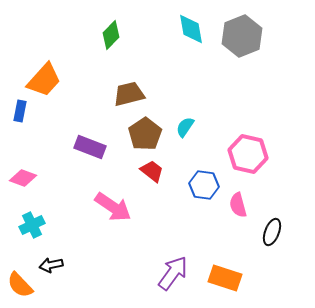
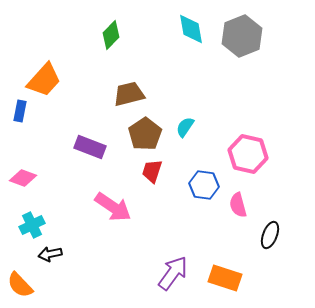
red trapezoid: rotated 110 degrees counterclockwise
black ellipse: moved 2 px left, 3 px down
black arrow: moved 1 px left, 11 px up
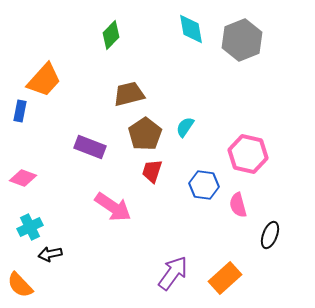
gray hexagon: moved 4 px down
cyan cross: moved 2 px left, 2 px down
orange rectangle: rotated 60 degrees counterclockwise
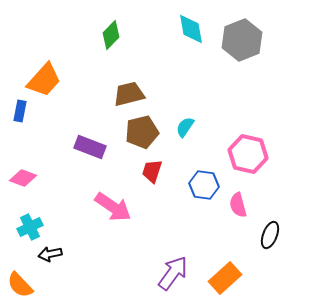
brown pentagon: moved 3 px left, 2 px up; rotated 20 degrees clockwise
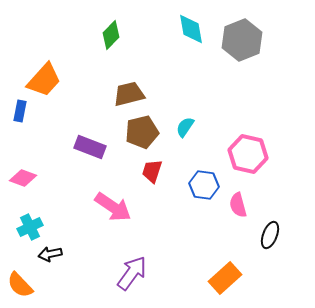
purple arrow: moved 41 px left
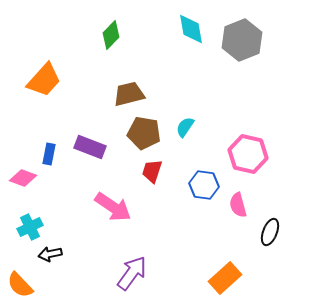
blue rectangle: moved 29 px right, 43 px down
brown pentagon: moved 2 px right, 1 px down; rotated 24 degrees clockwise
black ellipse: moved 3 px up
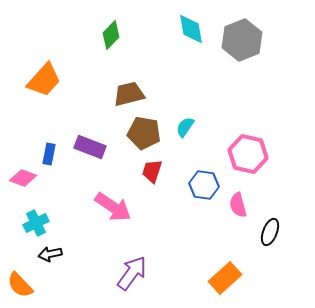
cyan cross: moved 6 px right, 4 px up
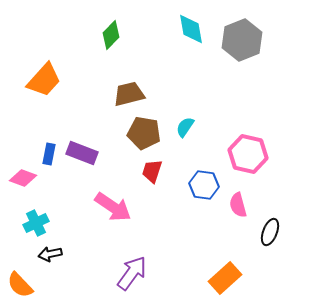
purple rectangle: moved 8 px left, 6 px down
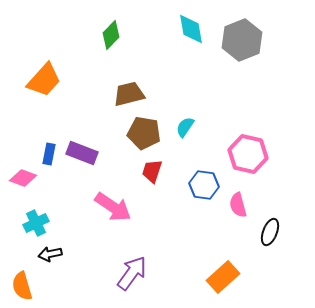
orange rectangle: moved 2 px left, 1 px up
orange semicircle: moved 2 px right, 1 px down; rotated 28 degrees clockwise
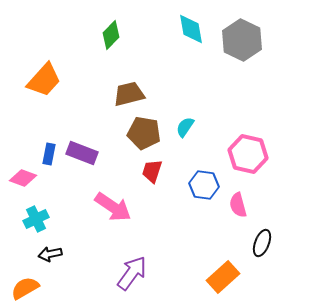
gray hexagon: rotated 12 degrees counterclockwise
cyan cross: moved 4 px up
black ellipse: moved 8 px left, 11 px down
orange semicircle: moved 3 px right, 2 px down; rotated 76 degrees clockwise
